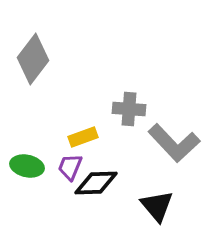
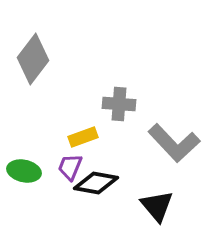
gray cross: moved 10 px left, 5 px up
green ellipse: moved 3 px left, 5 px down
black diamond: rotated 12 degrees clockwise
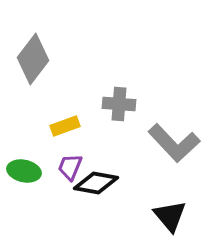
yellow rectangle: moved 18 px left, 11 px up
black triangle: moved 13 px right, 10 px down
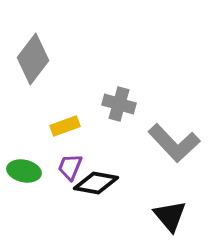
gray cross: rotated 12 degrees clockwise
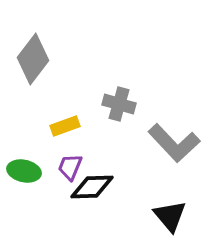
black diamond: moved 4 px left, 4 px down; rotated 12 degrees counterclockwise
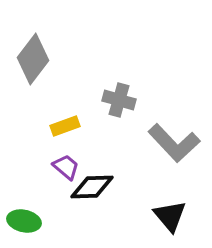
gray cross: moved 4 px up
purple trapezoid: moved 4 px left; rotated 108 degrees clockwise
green ellipse: moved 50 px down
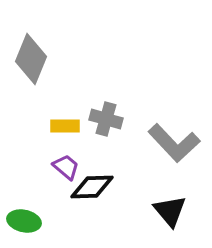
gray diamond: moved 2 px left; rotated 15 degrees counterclockwise
gray cross: moved 13 px left, 19 px down
yellow rectangle: rotated 20 degrees clockwise
black triangle: moved 5 px up
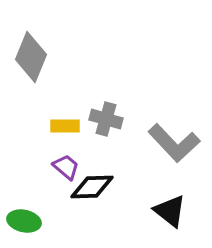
gray diamond: moved 2 px up
black triangle: rotated 12 degrees counterclockwise
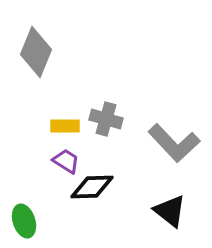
gray diamond: moved 5 px right, 5 px up
purple trapezoid: moved 6 px up; rotated 8 degrees counterclockwise
green ellipse: rotated 60 degrees clockwise
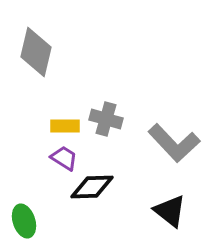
gray diamond: rotated 9 degrees counterclockwise
purple trapezoid: moved 2 px left, 3 px up
